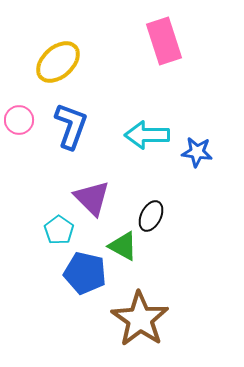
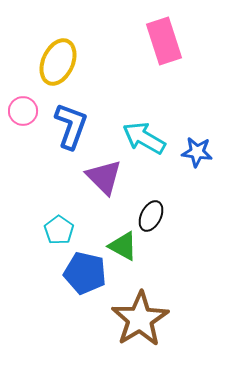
yellow ellipse: rotated 24 degrees counterclockwise
pink circle: moved 4 px right, 9 px up
cyan arrow: moved 3 px left, 3 px down; rotated 30 degrees clockwise
purple triangle: moved 12 px right, 21 px up
brown star: rotated 6 degrees clockwise
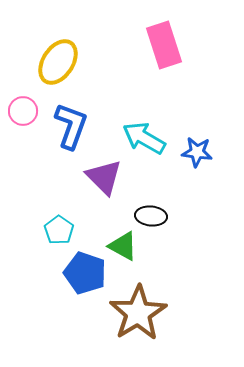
pink rectangle: moved 4 px down
yellow ellipse: rotated 9 degrees clockwise
black ellipse: rotated 68 degrees clockwise
blue pentagon: rotated 6 degrees clockwise
brown star: moved 2 px left, 6 px up
